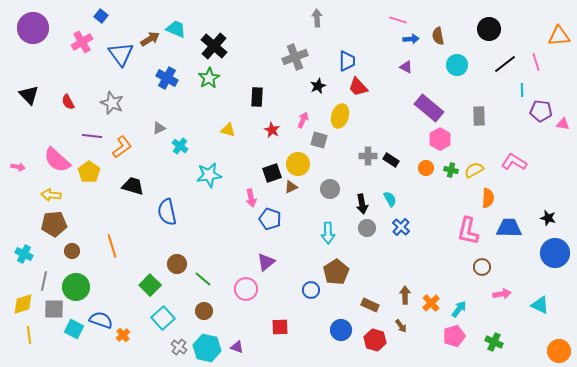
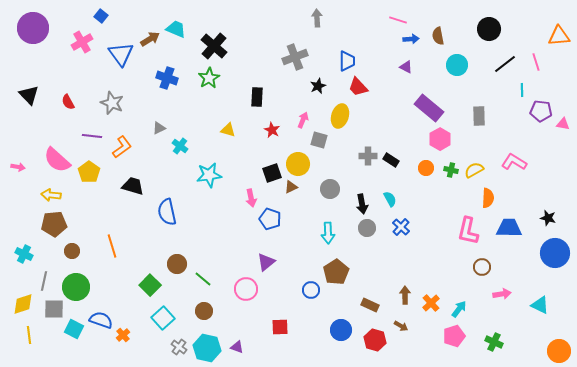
blue cross at (167, 78): rotated 10 degrees counterclockwise
brown arrow at (401, 326): rotated 24 degrees counterclockwise
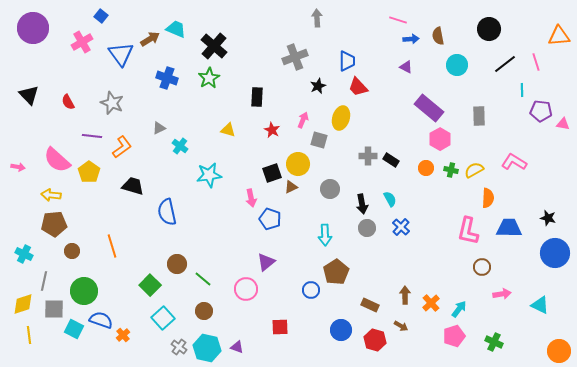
yellow ellipse at (340, 116): moved 1 px right, 2 px down
cyan arrow at (328, 233): moved 3 px left, 2 px down
green circle at (76, 287): moved 8 px right, 4 px down
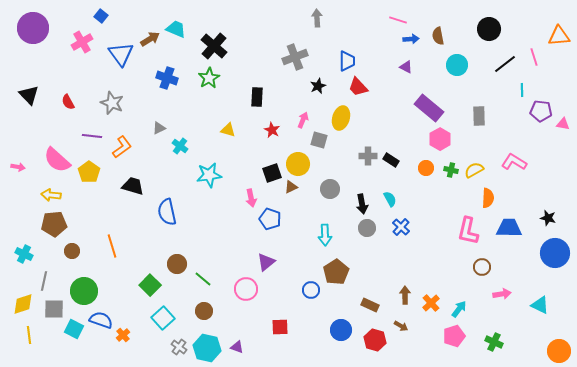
pink line at (536, 62): moved 2 px left, 5 px up
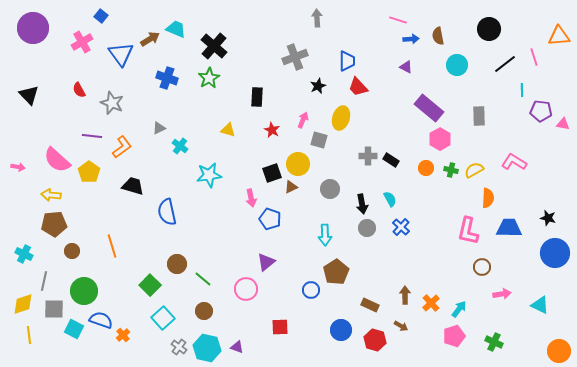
red semicircle at (68, 102): moved 11 px right, 12 px up
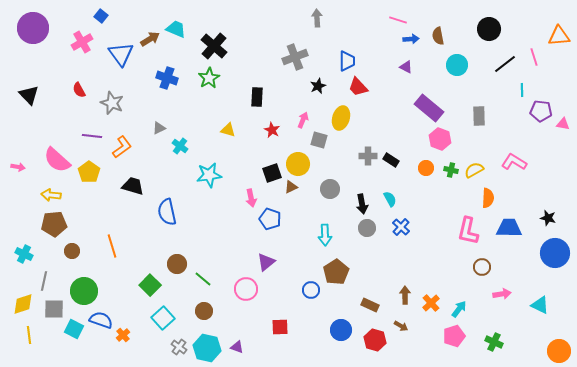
pink hexagon at (440, 139): rotated 10 degrees counterclockwise
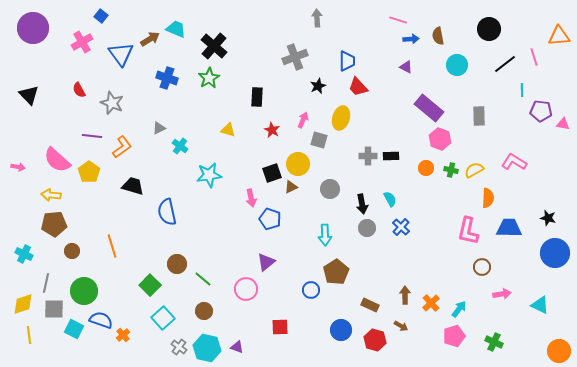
black rectangle at (391, 160): moved 4 px up; rotated 35 degrees counterclockwise
gray line at (44, 281): moved 2 px right, 2 px down
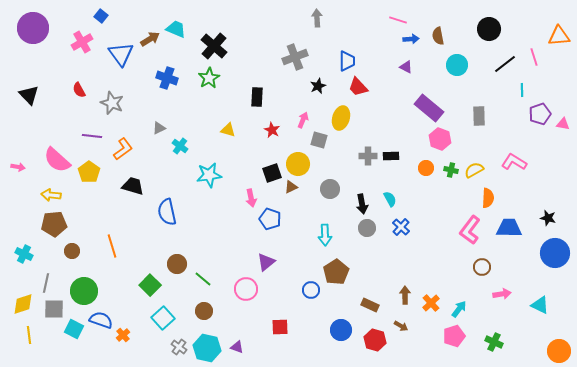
purple pentagon at (541, 111): moved 1 px left, 3 px down; rotated 25 degrees counterclockwise
orange L-shape at (122, 147): moved 1 px right, 2 px down
pink L-shape at (468, 231): moved 2 px right, 1 px up; rotated 24 degrees clockwise
